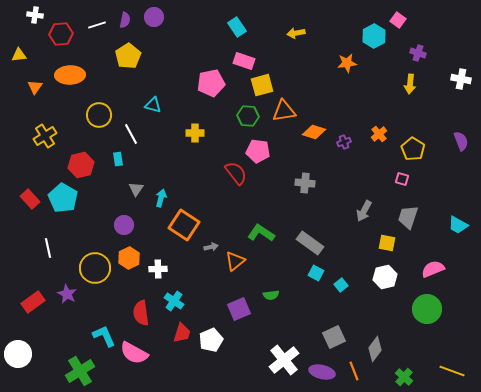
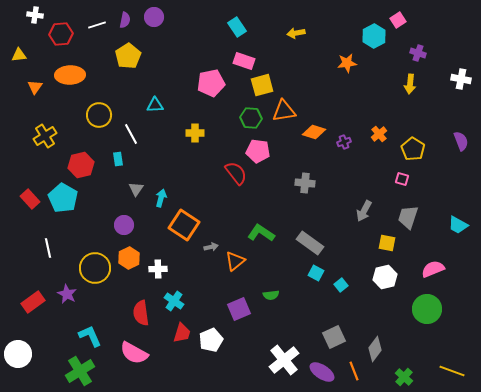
pink square at (398, 20): rotated 21 degrees clockwise
cyan triangle at (153, 105): moved 2 px right; rotated 18 degrees counterclockwise
green hexagon at (248, 116): moved 3 px right, 2 px down
cyan L-shape at (104, 336): moved 14 px left
purple ellipse at (322, 372): rotated 20 degrees clockwise
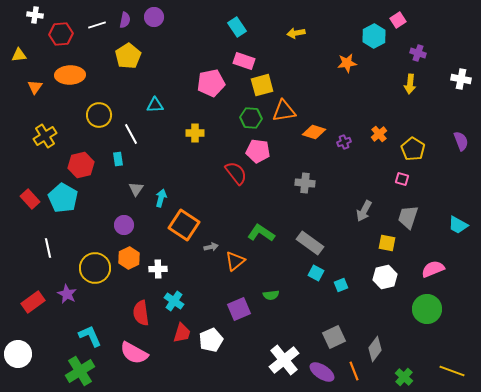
cyan square at (341, 285): rotated 16 degrees clockwise
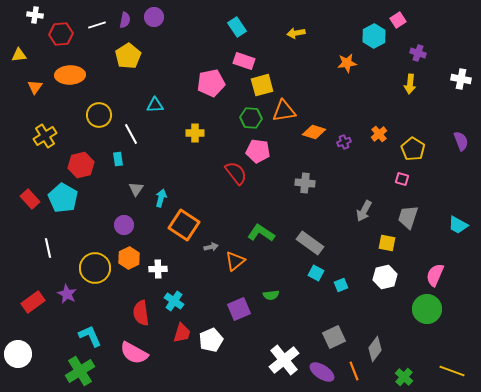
pink semicircle at (433, 269): moved 2 px right, 6 px down; rotated 45 degrees counterclockwise
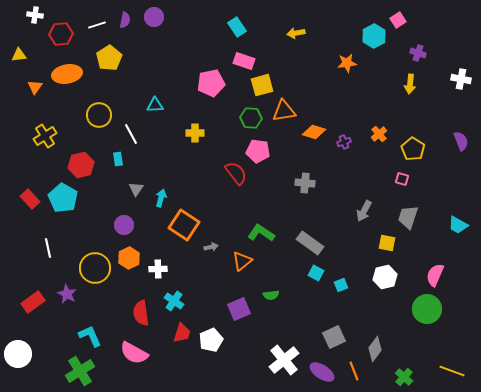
yellow pentagon at (128, 56): moved 19 px left, 2 px down
orange ellipse at (70, 75): moved 3 px left, 1 px up; rotated 8 degrees counterclockwise
orange triangle at (235, 261): moved 7 px right
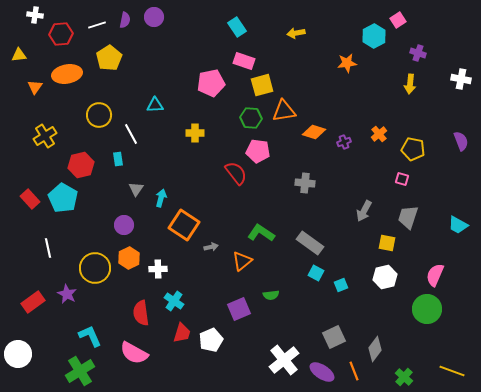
yellow pentagon at (413, 149): rotated 20 degrees counterclockwise
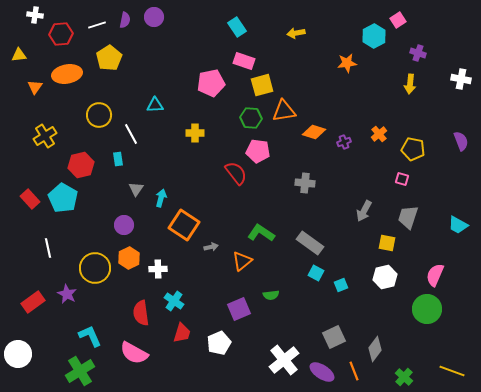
white pentagon at (211, 340): moved 8 px right, 3 px down
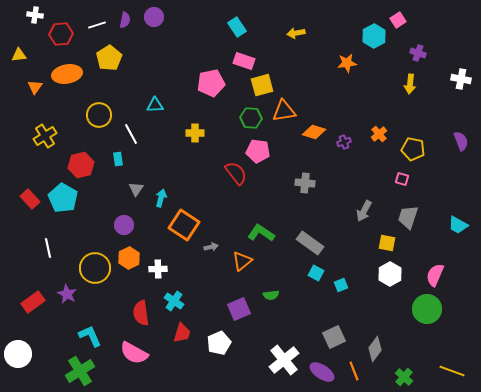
white hexagon at (385, 277): moved 5 px right, 3 px up; rotated 15 degrees counterclockwise
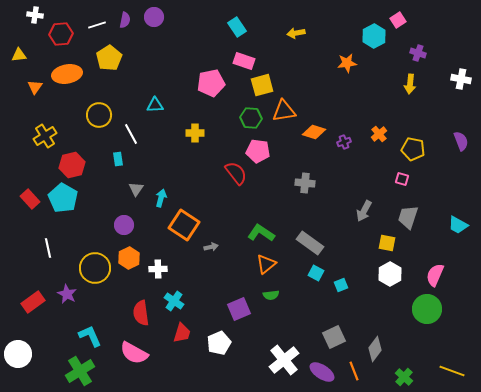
red hexagon at (81, 165): moved 9 px left
orange triangle at (242, 261): moved 24 px right, 3 px down
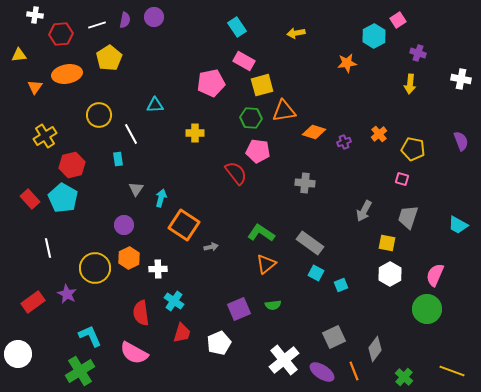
pink rectangle at (244, 61): rotated 10 degrees clockwise
green semicircle at (271, 295): moved 2 px right, 10 px down
